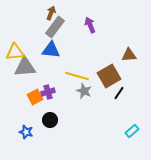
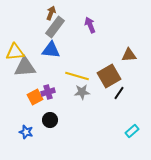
gray star: moved 2 px left, 1 px down; rotated 28 degrees counterclockwise
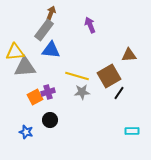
gray rectangle: moved 11 px left, 3 px down
cyan rectangle: rotated 40 degrees clockwise
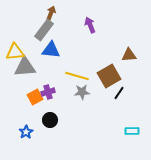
blue star: rotated 24 degrees clockwise
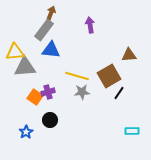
purple arrow: rotated 14 degrees clockwise
orange square: rotated 28 degrees counterclockwise
